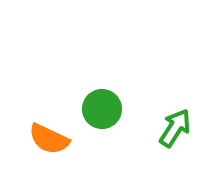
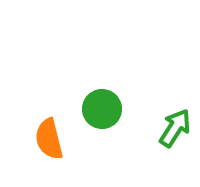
orange semicircle: rotated 51 degrees clockwise
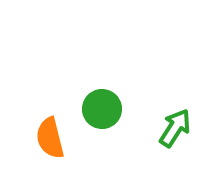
orange semicircle: moved 1 px right, 1 px up
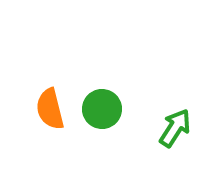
orange semicircle: moved 29 px up
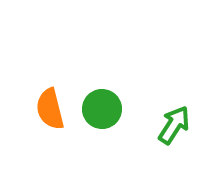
green arrow: moved 1 px left, 3 px up
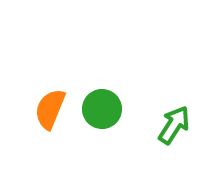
orange semicircle: rotated 36 degrees clockwise
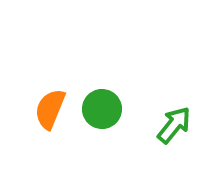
green arrow: rotated 6 degrees clockwise
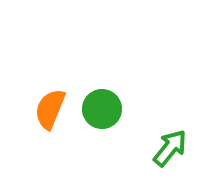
green arrow: moved 4 px left, 23 px down
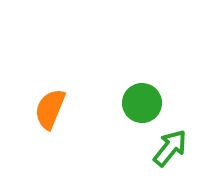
green circle: moved 40 px right, 6 px up
